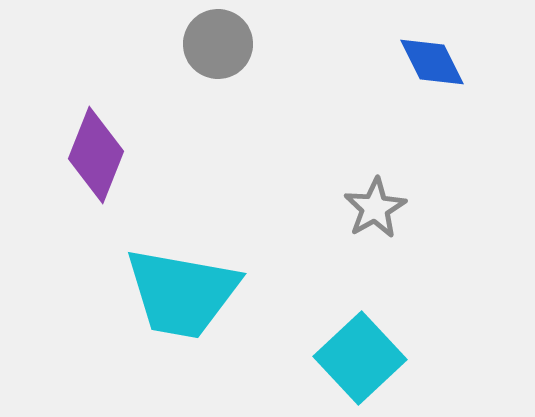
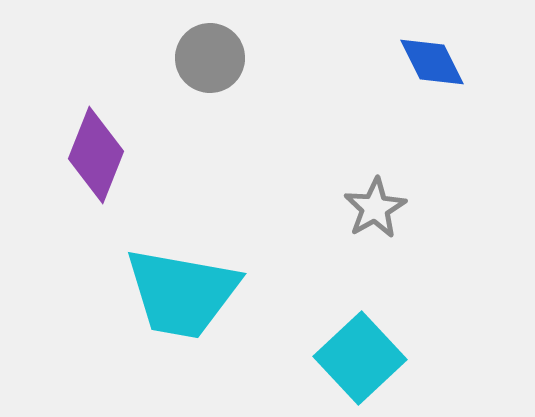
gray circle: moved 8 px left, 14 px down
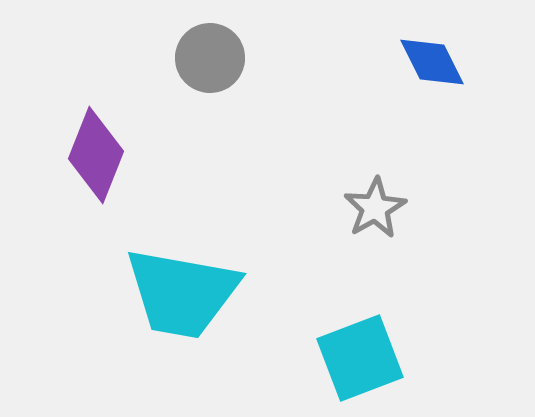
cyan square: rotated 22 degrees clockwise
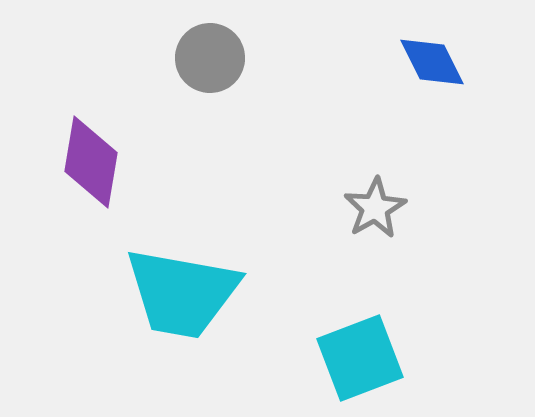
purple diamond: moved 5 px left, 7 px down; rotated 12 degrees counterclockwise
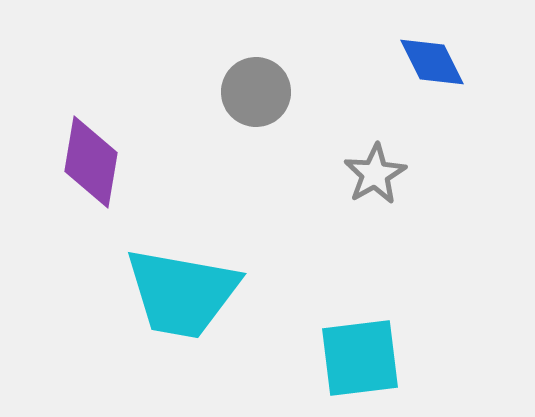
gray circle: moved 46 px right, 34 px down
gray star: moved 34 px up
cyan square: rotated 14 degrees clockwise
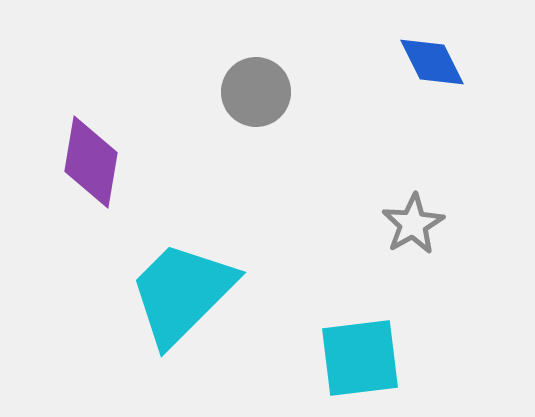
gray star: moved 38 px right, 50 px down
cyan trapezoid: rotated 125 degrees clockwise
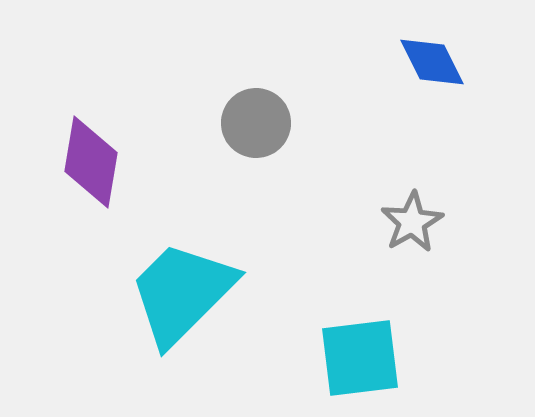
gray circle: moved 31 px down
gray star: moved 1 px left, 2 px up
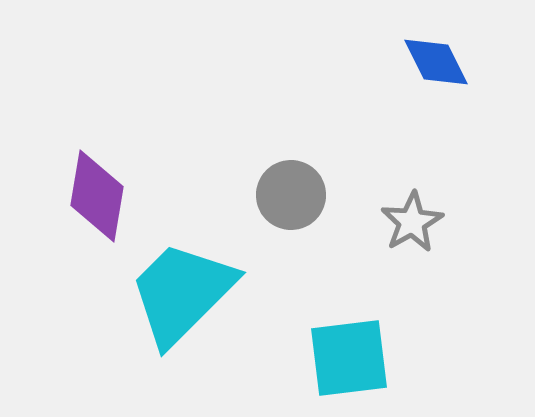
blue diamond: moved 4 px right
gray circle: moved 35 px right, 72 px down
purple diamond: moved 6 px right, 34 px down
cyan square: moved 11 px left
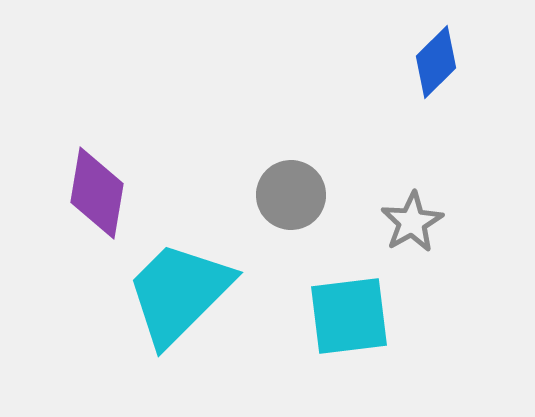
blue diamond: rotated 72 degrees clockwise
purple diamond: moved 3 px up
cyan trapezoid: moved 3 px left
cyan square: moved 42 px up
